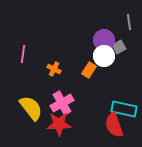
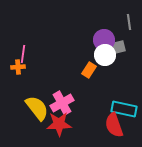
gray square: rotated 16 degrees clockwise
white circle: moved 1 px right, 1 px up
orange cross: moved 36 px left, 2 px up; rotated 32 degrees counterclockwise
yellow semicircle: moved 6 px right
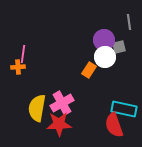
white circle: moved 2 px down
yellow semicircle: rotated 132 degrees counterclockwise
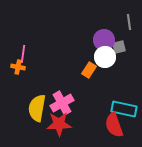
orange cross: rotated 16 degrees clockwise
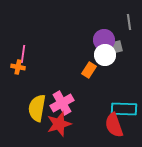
gray square: moved 3 px left
white circle: moved 2 px up
cyan rectangle: rotated 10 degrees counterclockwise
red star: rotated 15 degrees counterclockwise
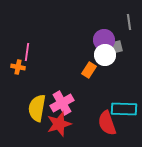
pink line: moved 4 px right, 2 px up
red semicircle: moved 7 px left, 2 px up
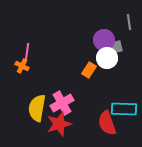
white circle: moved 2 px right, 3 px down
orange cross: moved 4 px right, 1 px up; rotated 16 degrees clockwise
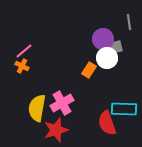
purple circle: moved 1 px left, 1 px up
pink line: moved 3 px left, 1 px up; rotated 42 degrees clockwise
red star: moved 3 px left, 6 px down
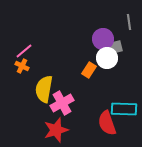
yellow semicircle: moved 7 px right, 19 px up
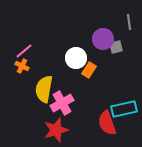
white circle: moved 31 px left
cyan rectangle: rotated 15 degrees counterclockwise
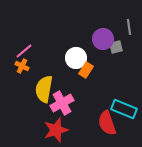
gray line: moved 5 px down
orange rectangle: moved 3 px left
cyan rectangle: rotated 35 degrees clockwise
